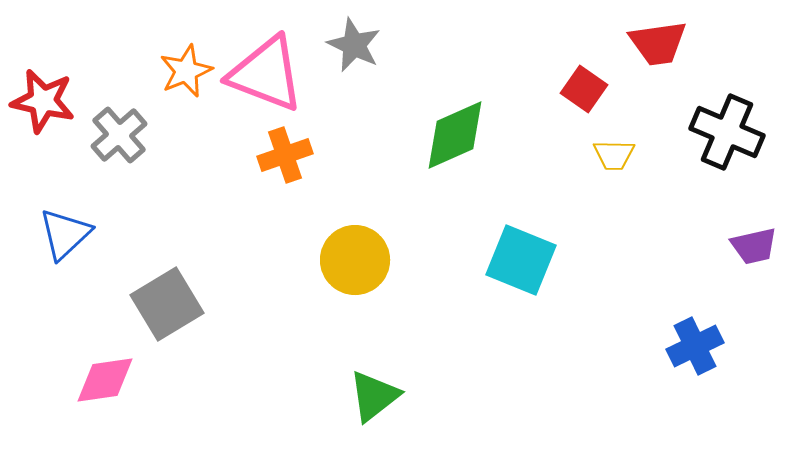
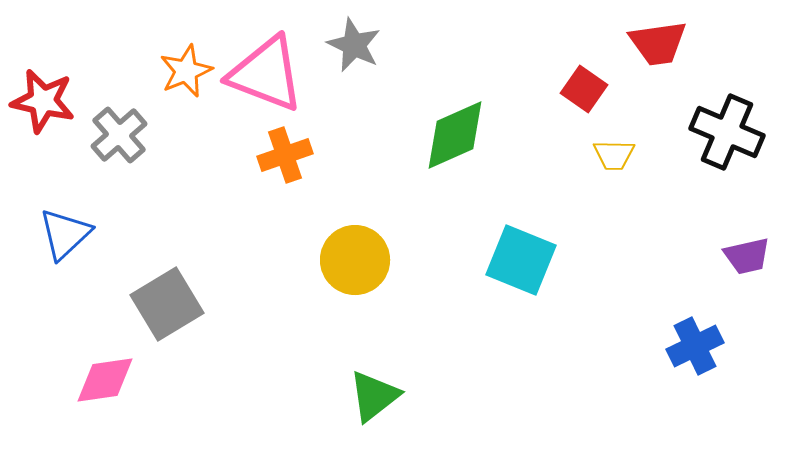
purple trapezoid: moved 7 px left, 10 px down
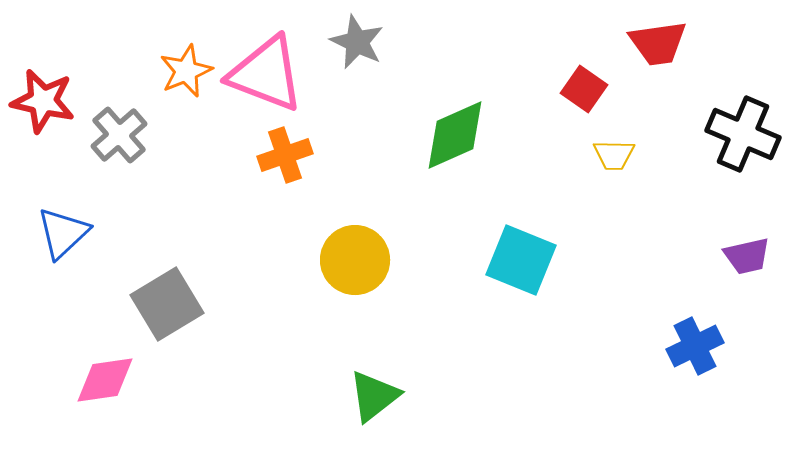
gray star: moved 3 px right, 3 px up
black cross: moved 16 px right, 2 px down
blue triangle: moved 2 px left, 1 px up
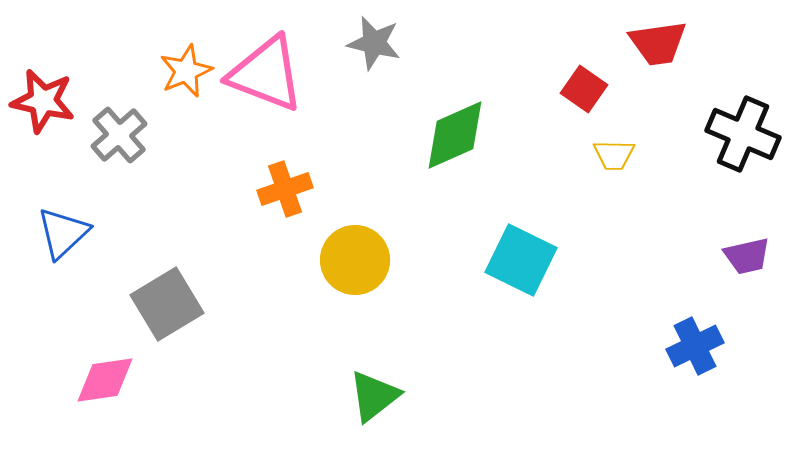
gray star: moved 17 px right, 1 px down; rotated 12 degrees counterclockwise
orange cross: moved 34 px down
cyan square: rotated 4 degrees clockwise
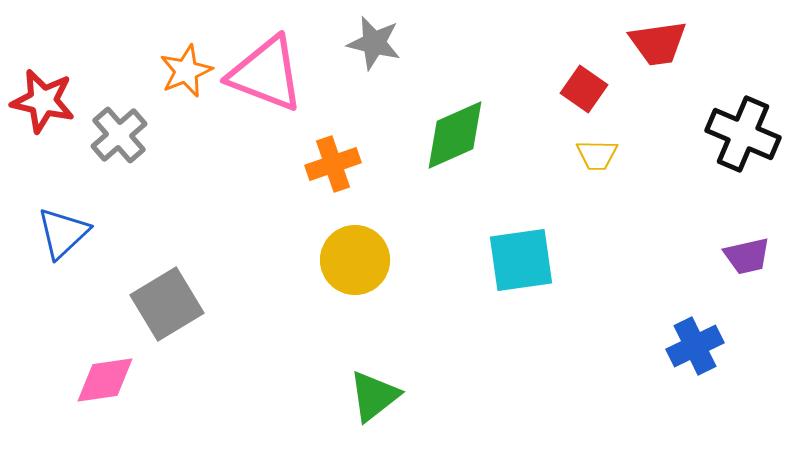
yellow trapezoid: moved 17 px left
orange cross: moved 48 px right, 25 px up
cyan square: rotated 34 degrees counterclockwise
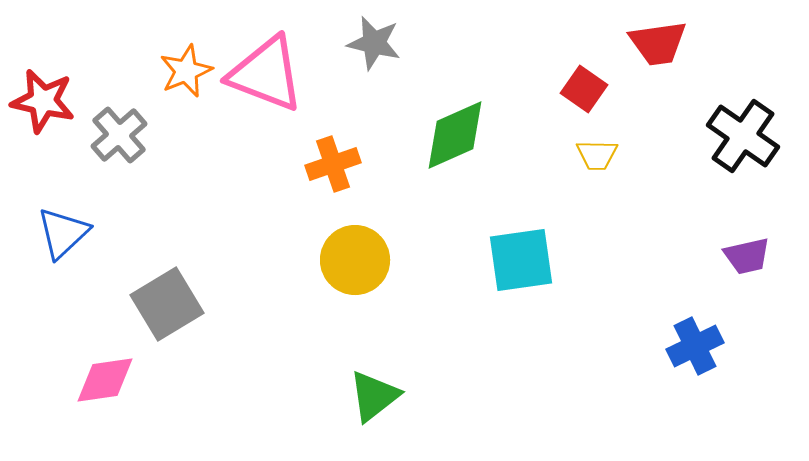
black cross: moved 2 px down; rotated 12 degrees clockwise
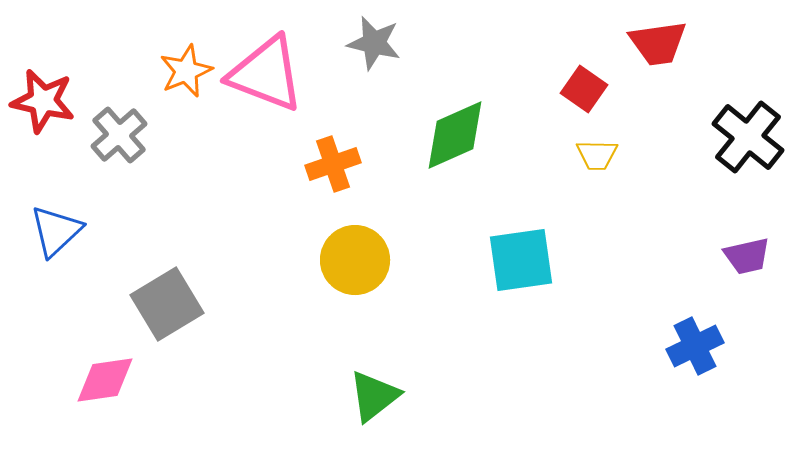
black cross: moved 5 px right, 1 px down; rotated 4 degrees clockwise
blue triangle: moved 7 px left, 2 px up
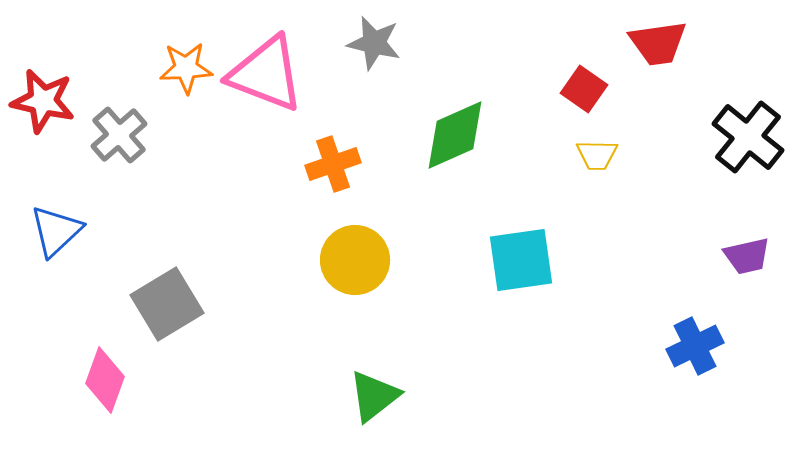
orange star: moved 3 px up; rotated 20 degrees clockwise
pink diamond: rotated 62 degrees counterclockwise
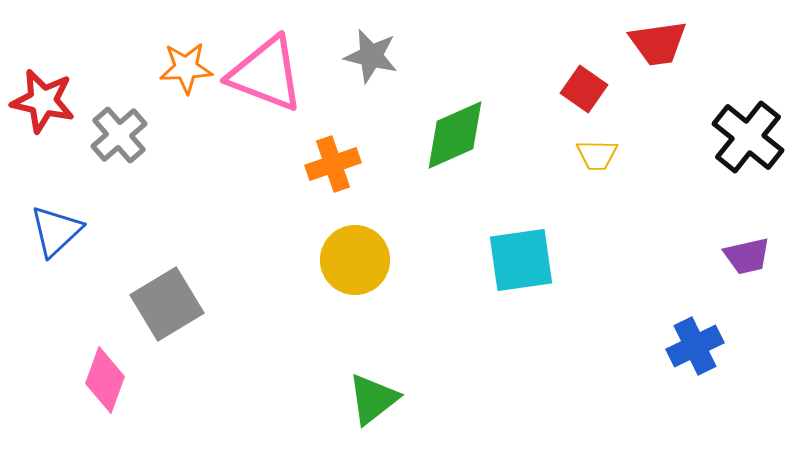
gray star: moved 3 px left, 13 px down
green triangle: moved 1 px left, 3 px down
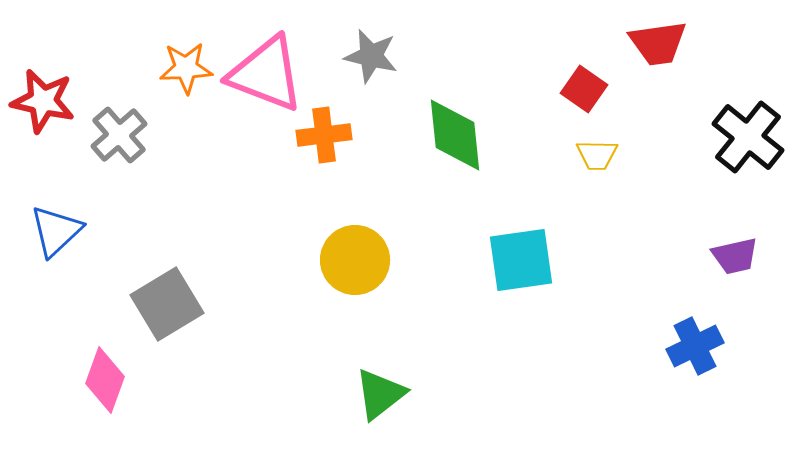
green diamond: rotated 72 degrees counterclockwise
orange cross: moved 9 px left, 29 px up; rotated 12 degrees clockwise
purple trapezoid: moved 12 px left
green triangle: moved 7 px right, 5 px up
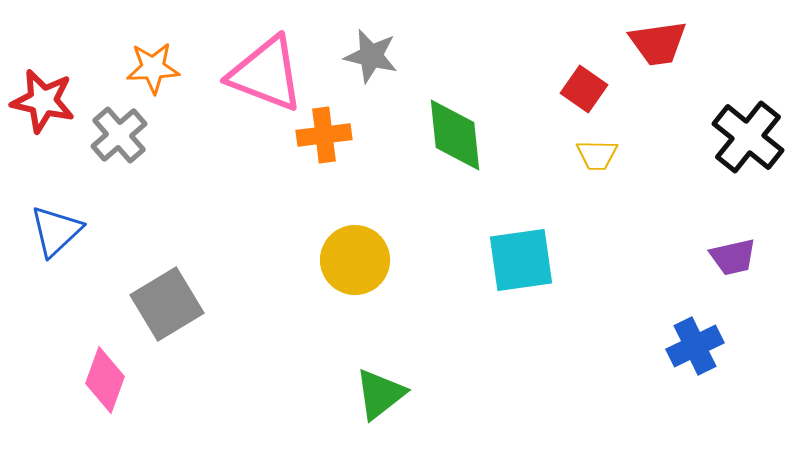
orange star: moved 33 px left
purple trapezoid: moved 2 px left, 1 px down
